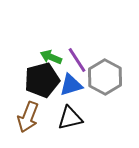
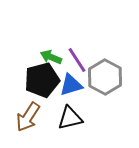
brown arrow: rotated 12 degrees clockwise
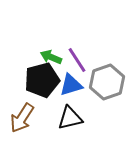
gray hexagon: moved 2 px right, 5 px down; rotated 12 degrees clockwise
brown arrow: moved 6 px left, 1 px down
